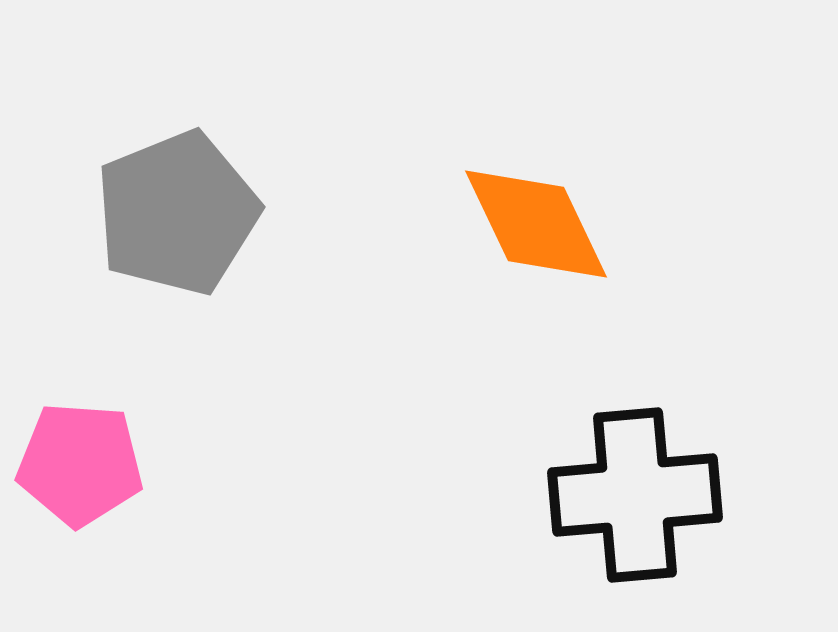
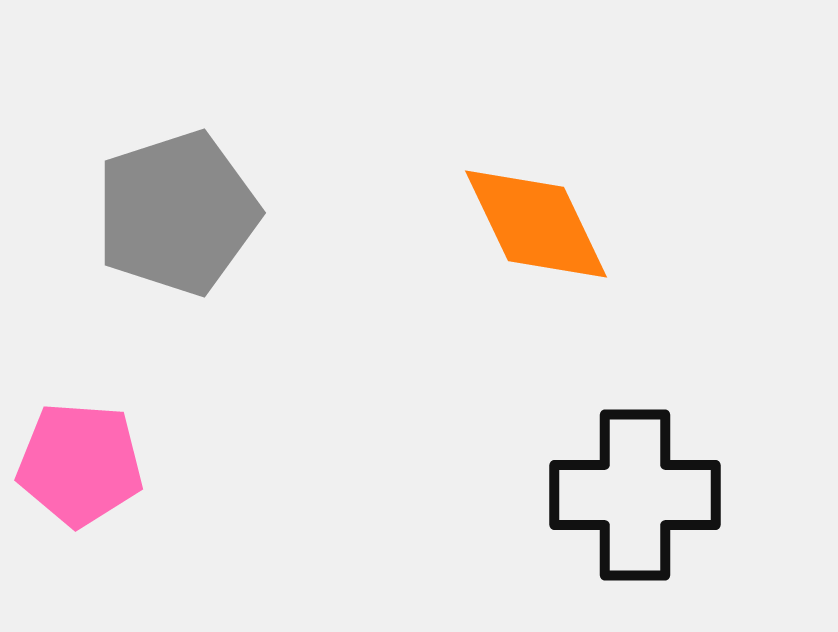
gray pentagon: rotated 4 degrees clockwise
black cross: rotated 5 degrees clockwise
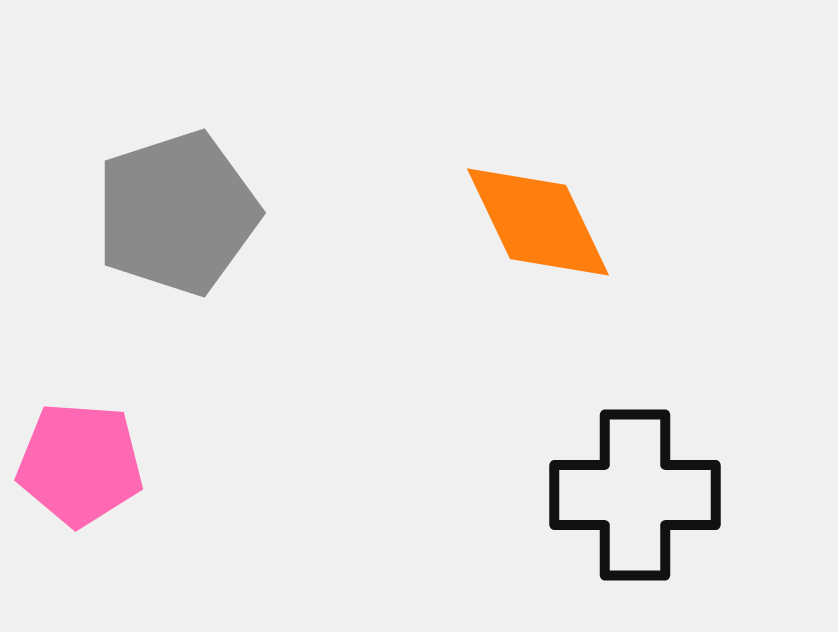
orange diamond: moved 2 px right, 2 px up
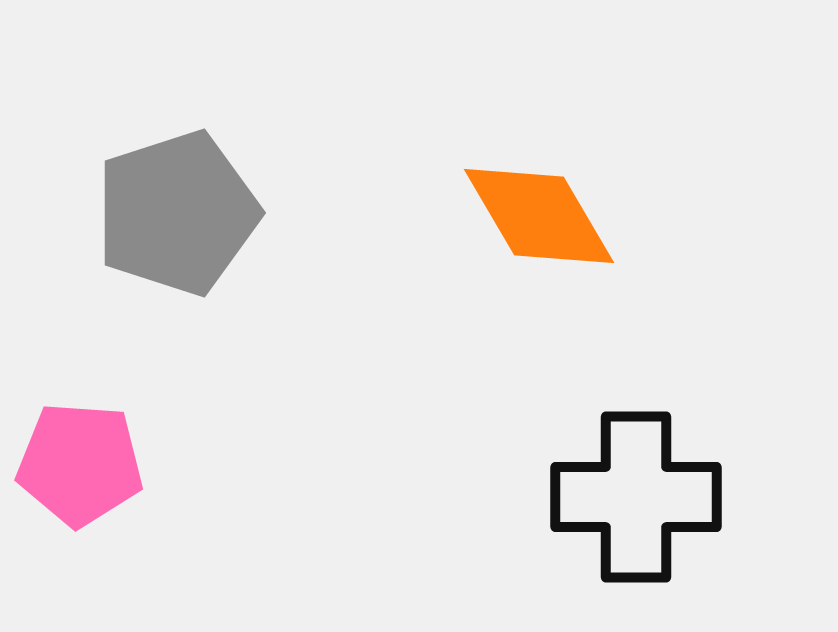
orange diamond: moved 1 px right, 6 px up; rotated 5 degrees counterclockwise
black cross: moved 1 px right, 2 px down
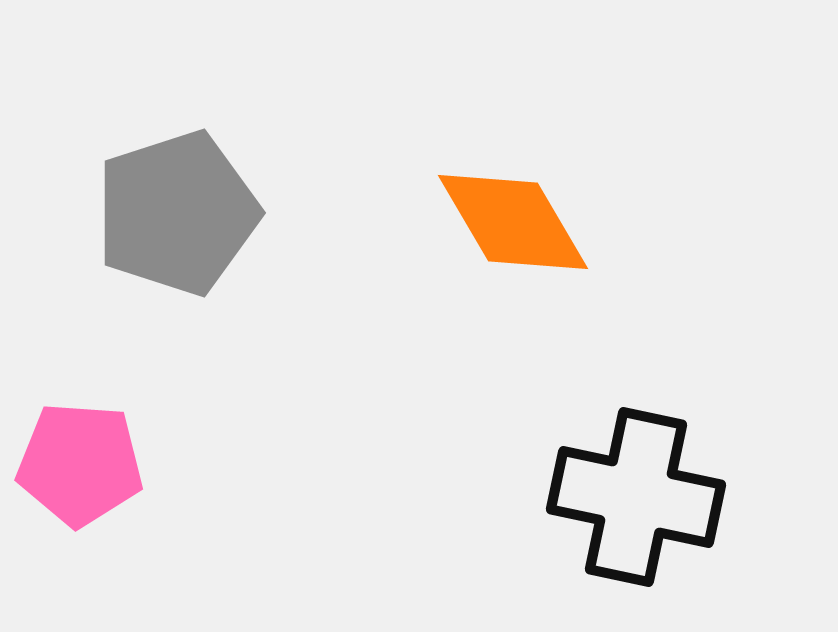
orange diamond: moved 26 px left, 6 px down
black cross: rotated 12 degrees clockwise
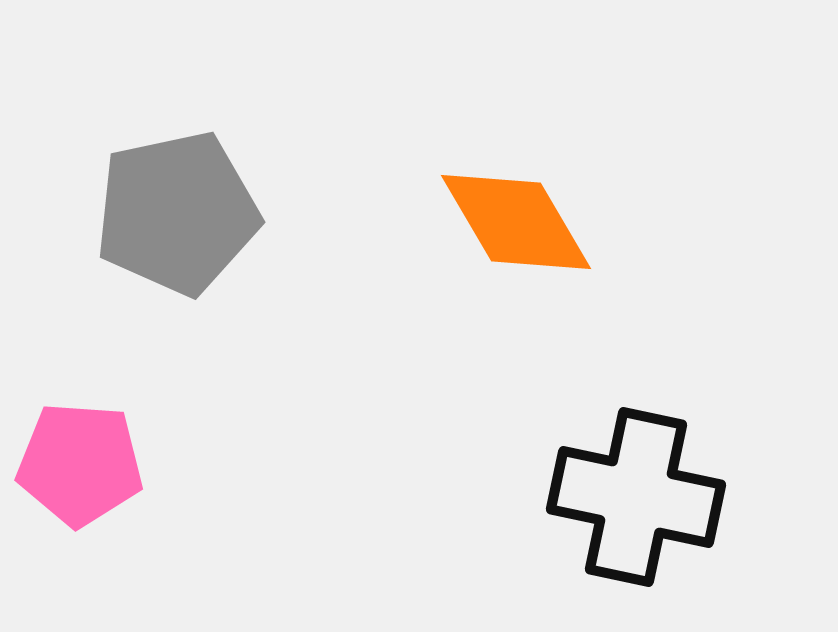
gray pentagon: rotated 6 degrees clockwise
orange diamond: moved 3 px right
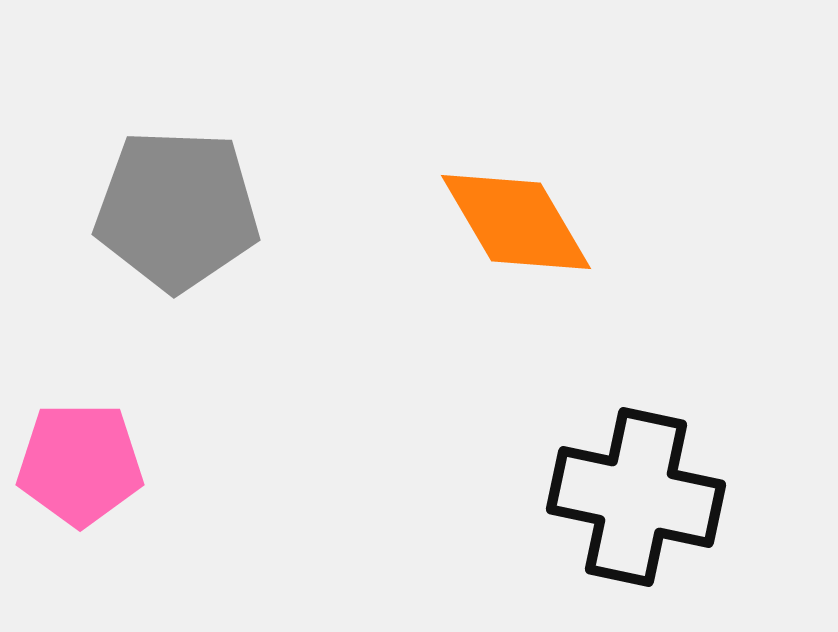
gray pentagon: moved 3 px up; rotated 14 degrees clockwise
pink pentagon: rotated 4 degrees counterclockwise
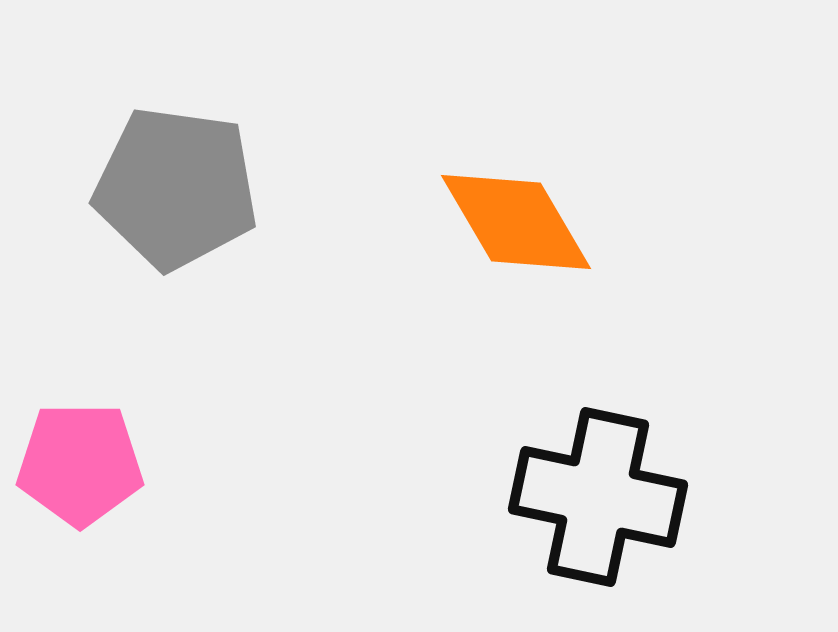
gray pentagon: moved 1 px left, 22 px up; rotated 6 degrees clockwise
black cross: moved 38 px left
